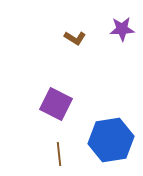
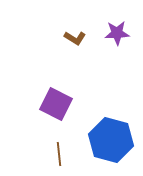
purple star: moved 5 px left, 4 px down
blue hexagon: rotated 24 degrees clockwise
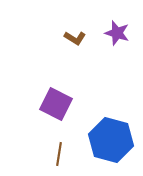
purple star: rotated 20 degrees clockwise
brown line: rotated 15 degrees clockwise
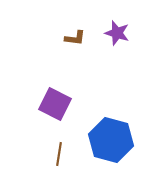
brown L-shape: rotated 25 degrees counterclockwise
purple square: moved 1 px left
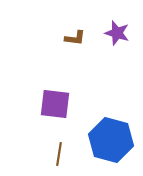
purple square: rotated 20 degrees counterclockwise
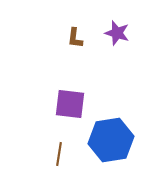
brown L-shape: rotated 90 degrees clockwise
purple square: moved 15 px right
blue hexagon: rotated 24 degrees counterclockwise
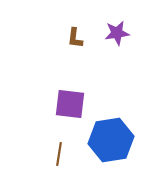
purple star: rotated 25 degrees counterclockwise
